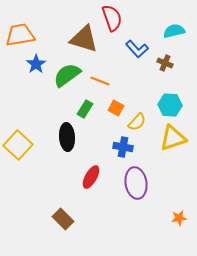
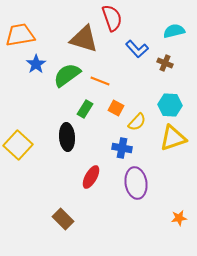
blue cross: moved 1 px left, 1 px down
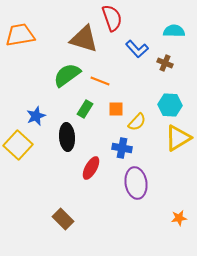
cyan semicircle: rotated 15 degrees clockwise
blue star: moved 52 px down; rotated 12 degrees clockwise
orange square: moved 1 px down; rotated 28 degrees counterclockwise
yellow triangle: moved 5 px right; rotated 12 degrees counterclockwise
red ellipse: moved 9 px up
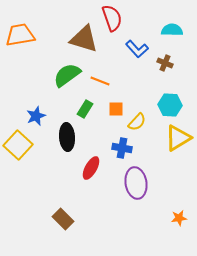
cyan semicircle: moved 2 px left, 1 px up
